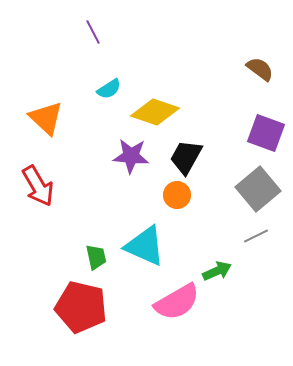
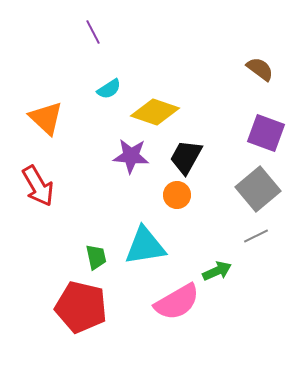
cyan triangle: rotated 33 degrees counterclockwise
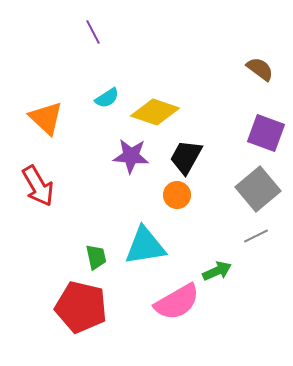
cyan semicircle: moved 2 px left, 9 px down
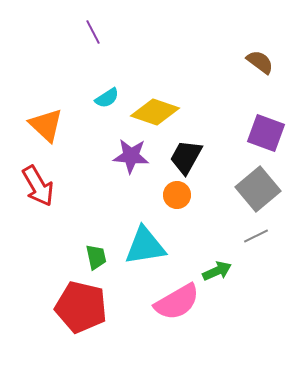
brown semicircle: moved 7 px up
orange triangle: moved 7 px down
